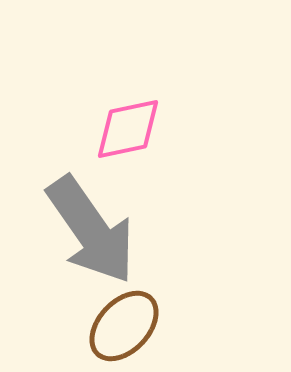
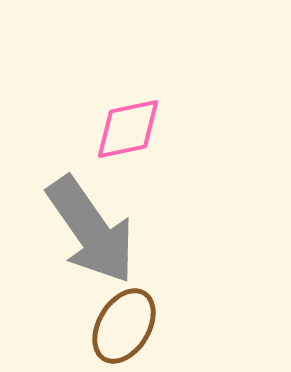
brown ellipse: rotated 12 degrees counterclockwise
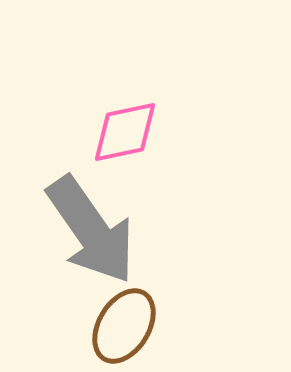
pink diamond: moved 3 px left, 3 px down
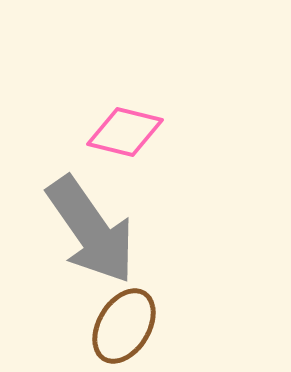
pink diamond: rotated 26 degrees clockwise
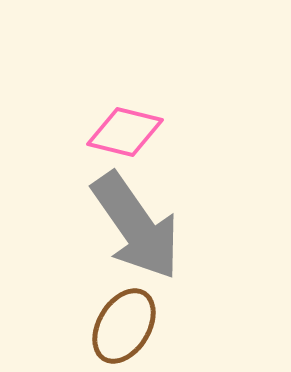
gray arrow: moved 45 px right, 4 px up
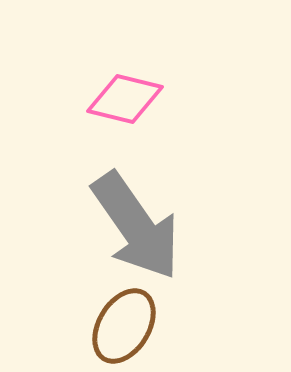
pink diamond: moved 33 px up
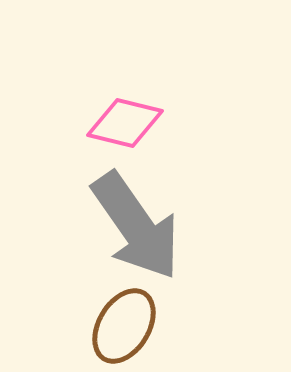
pink diamond: moved 24 px down
